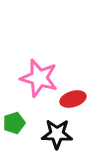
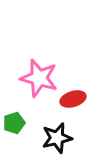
black star: moved 4 px down; rotated 16 degrees counterclockwise
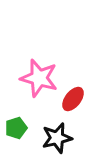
red ellipse: rotated 35 degrees counterclockwise
green pentagon: moved 2 px right, 5 px down
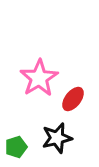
pink star: rotated 24 degrees clockwise
green pentagon: moved 19 px down
